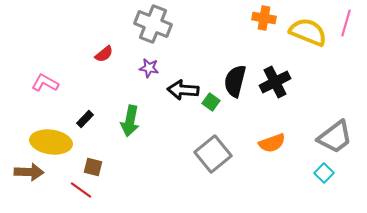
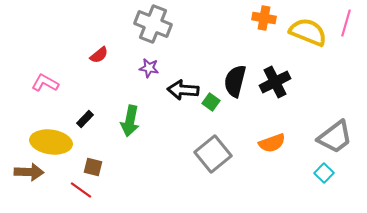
red semicircle: moved 5 px left, 1 px down
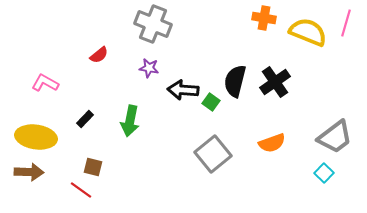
black cross: rotated 8 degrees counterclockwise
yellow ellipse: moved 15 px left, 5 px up
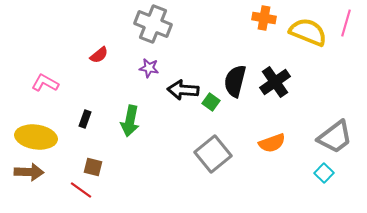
black rectangle: rotated 24 degrees counterclockwise
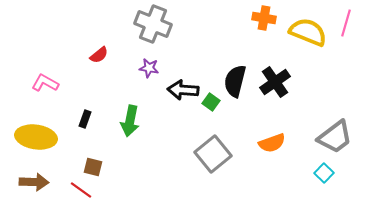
brown arrow: moved 5 px right, 10 px down
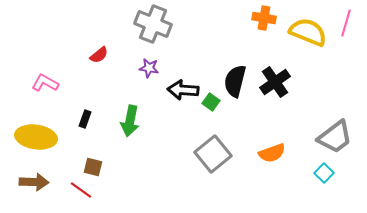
orange semicircle: moved 10 px down
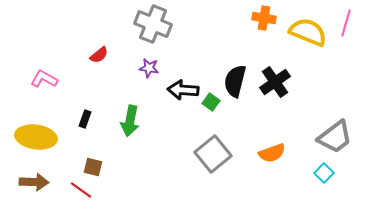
pink L-shape: moved 1 px left, 4 px up
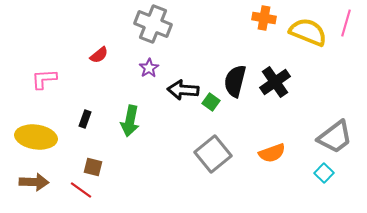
purple star: rotated 30 degrees clockwise
pink L-shape: rotated 32 degrees counterclockwise
